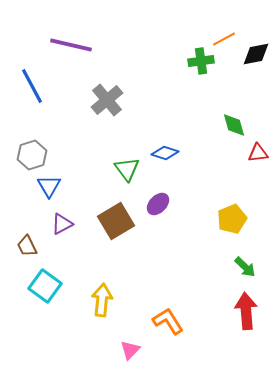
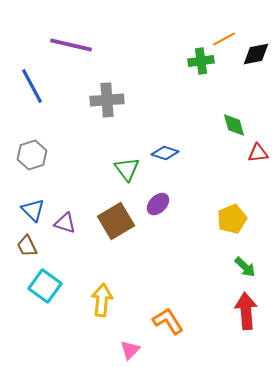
gray cross: rotated 36 degrees clockwise
blue triangle: moved 16 px left, 24 px down; rotated 15 degrees counterclockwise
purple triangle: moved 3 px right, 1 px up; rotated 45 degrees clockwise
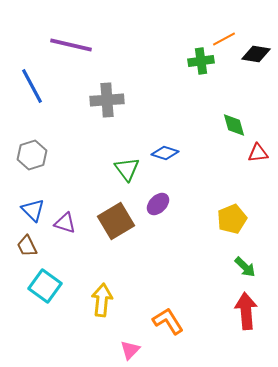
black diamond: rotated 20 degrees clockwise
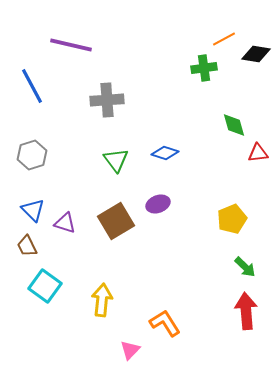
green cross: moved 3 px right, 7 px down
green triangle: moved 11 px left, 9 px up
purple ellipse: rotated 25 degrees clockwise
orange L-shape: moved 3 px left, 2 px down
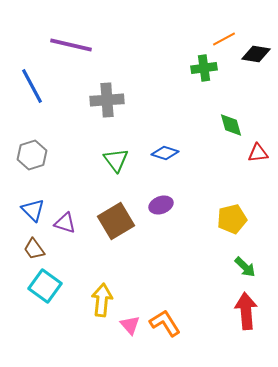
green diamond: moved 3 px left
purple ellipse: moved 3 px right, 1 px down
yellow pentagon: rotated 8 degrees clockwise
brown trapezoid: moved 7 px right, 3 px down; rotated 10 degrees counterclockwise
pink triangle: moved 25 px up; rotated 25 degrees counterclockwise
